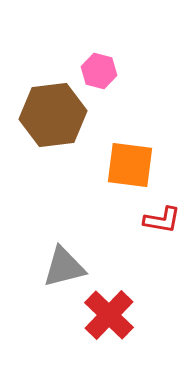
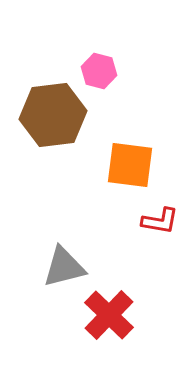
red L-shape: moved 2 px left, 1 px down
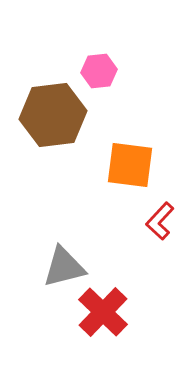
pink hexagon: rotated 20 degrees counterclockwise
red L-shape: rotated 123 degrees clockwise
red cross: moved 6 px left, 3 px up
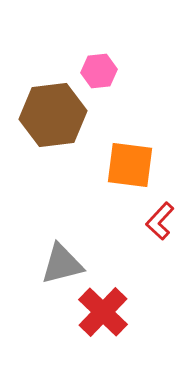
gray triangle: moved 2 px left, 3 px up
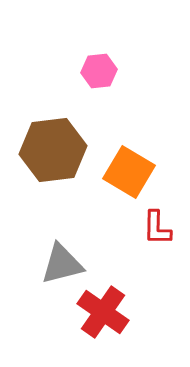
brown hexagon: moved 35 px down
orange square: moved 1 px left, 7 px down; rotated 24 degrees clockwise
red L-shape: moved 3 px left, 7 px down; rotated 42 degrees counterclockwise
red cross: rotated 9 degrees counterclockwise
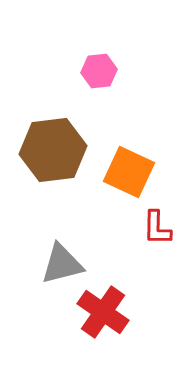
orange square: rotated 6 degrees counterclockwise
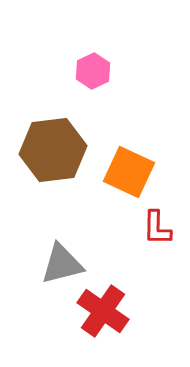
pink hexagon: moved 6 px left; rotated 20 degrees counterclockwise
red cross: moved 1 px up
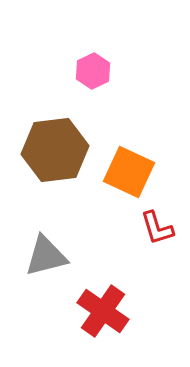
brown hexagon: moved 2 px right
red L-shape: rotated 18 degrees counterclockwise
gray triangle: moved 16 px left, 8 px up
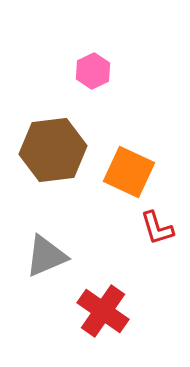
brown hexagon: moved 2 px left
gray triangle: rotated 9 degrees counterclockwise
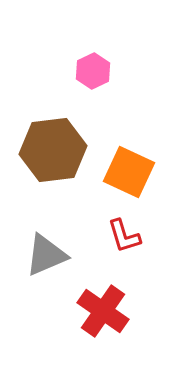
red L-shape: moved 33 px left, 8 px down
gray triangle: moved 1 px up
